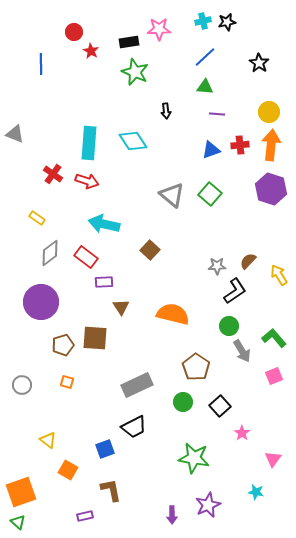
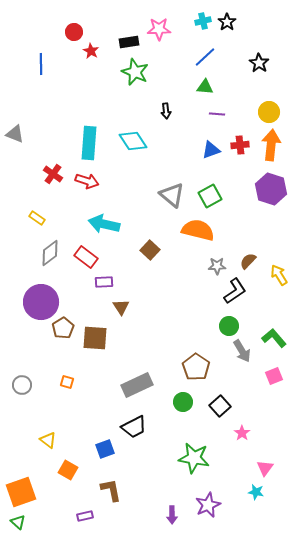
black star at (227, 22): rotated 24 degrees counterclockwise
green square at (210, 194): moved 2 px down; rotated 20 degrees clockwise
orange semicircle at (173, 314): moved 25 px right, 84 px up
brown pentagon at (63, 345): moved 17 px up; rotated 15 degrees counterclockwise
pink triangle at (273, 459): moved 8 px left, 9 px down
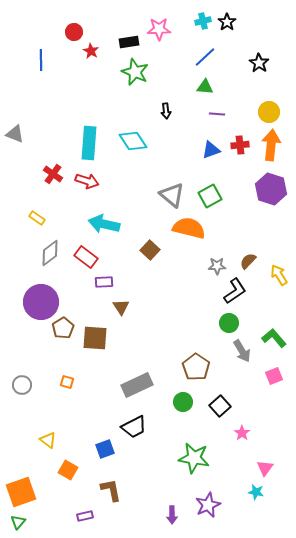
blue line at (41, 64): moved 4 px up
orange semicircle at (198, 230): moved 9 px left, 2 px up
green circle at (229, 326): moved 3 px up
green triangle at (18, 522): rotated 28 degrees clockwise
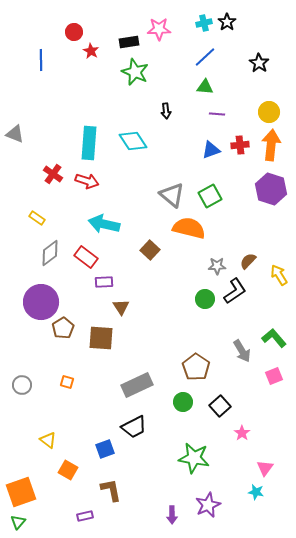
cyan cross at (203, 21): moved 1 px right, 2 px down
green circle at (229, 323): moved 24 px left, 24 px up
brown square at (95, 338): moved 6 px right
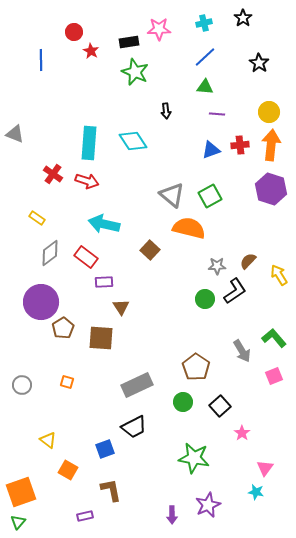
black star at (227, 22): moved 16 px right, 4 px up
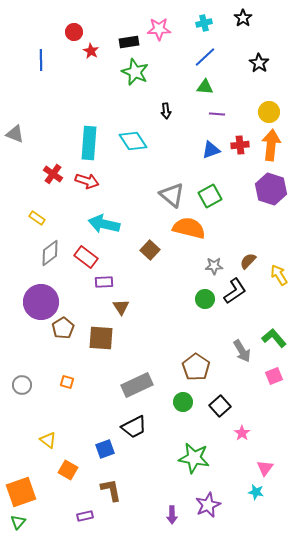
gray star at (217, 266): moved 3 px left
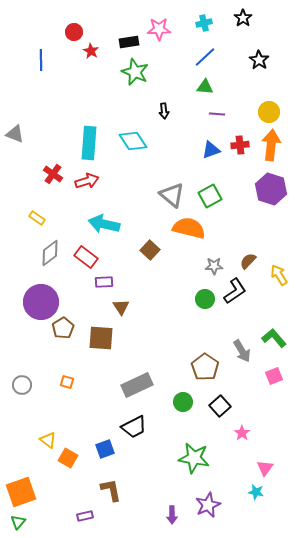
black star at (259, 63): moved 3 px up
black arrow at (166, 111): moved 2 px left
red arrow at (87, 181): rotated 35 degrees counterclockwise
brown pentagon at (196, 367): moved 9 px right
orange square at (68, 470): moved 12 px up
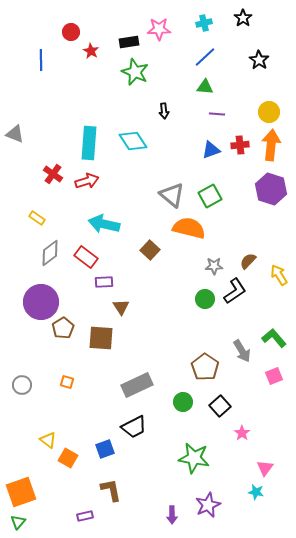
red circle at (74, 32): moved 3 px left
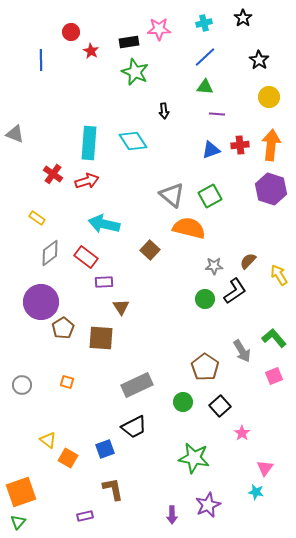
yellow circle at (269, 112): moved 15 px up
brown L-shape at (111, 490): moved 2 px right, 1 px up
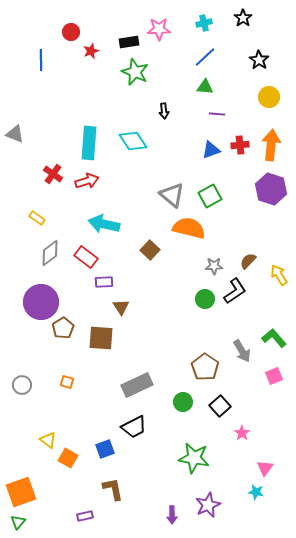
red star at (91, 51): rotated 21 degrees clockwise
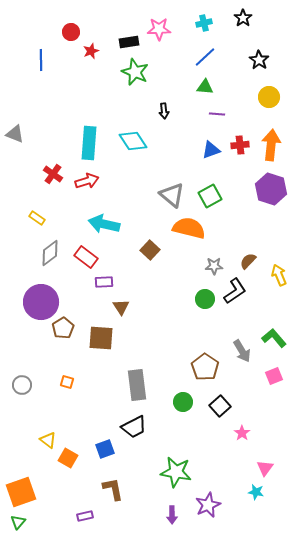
yellow arrow at (279, 275): rotated 10 degrees clockwise
gray rectangle at (137, 385): rotated 72 degrees counterclockwise
green star at (194, 458): moved 18 px left, 14 px down
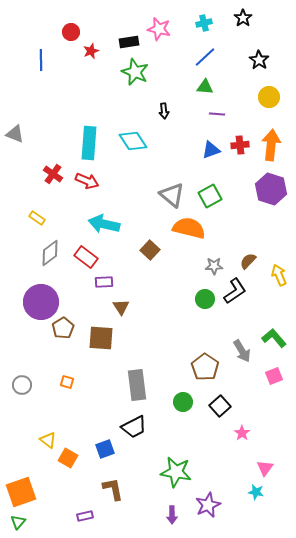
pink star at (159, 29): rotated 15 degrees clockwise
red arrow at (87, 181): rotated 40 degrees clockwise
